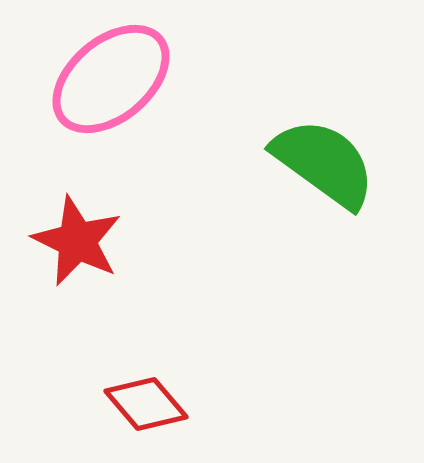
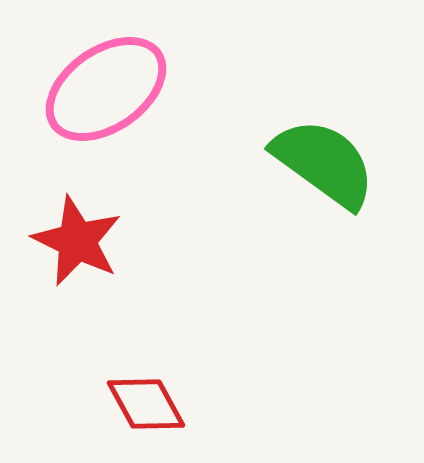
pink ellipse: moved 5 px left, 10 px down; rotated 5 degrees clockwise
red diamond: rotated 12 degrees clockwise
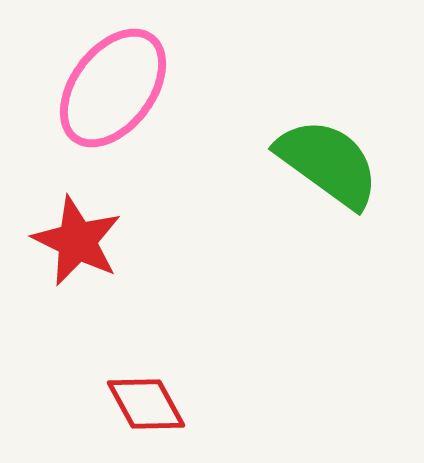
pink ellipse: moved 7 px right, 1 px up; rotated 18 degrees counterclockwise
green semicircle: moved 4 px right
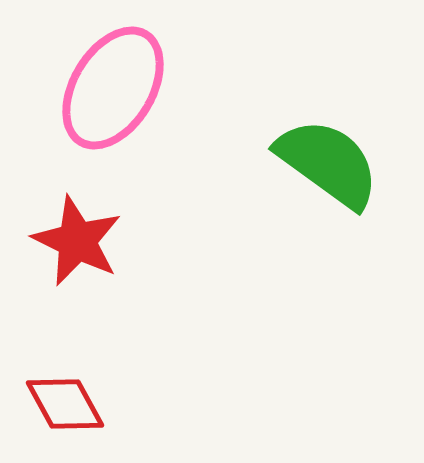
pink ellipse: rotated 6 degrees counterclockwise
red diamond: moved 81 px left
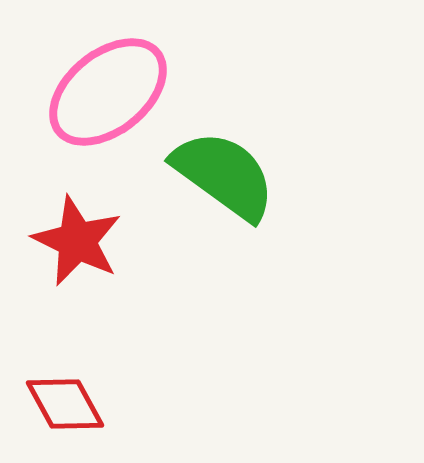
pink ellipse: moved 5 px left, 4 px down; rotated 20 degrees clockwise
green semicircle: moved 104 px left, 12 px down
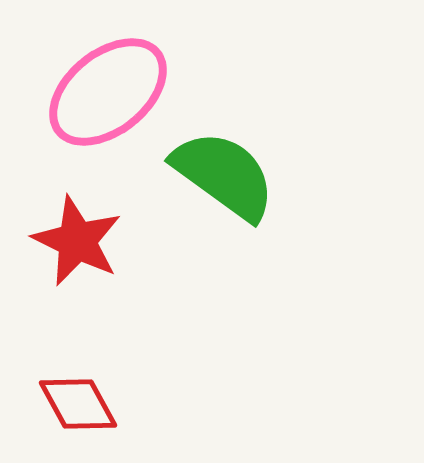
red diamond: moved 13 px right
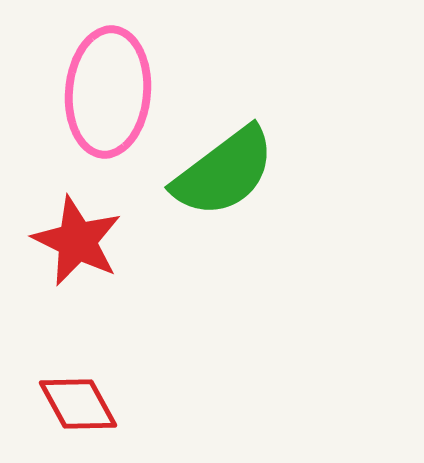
pink ellipse: rotated 46 degrees counterclockwise
green semicircle: moved 3 px up; rotated 107 degrees clockwise
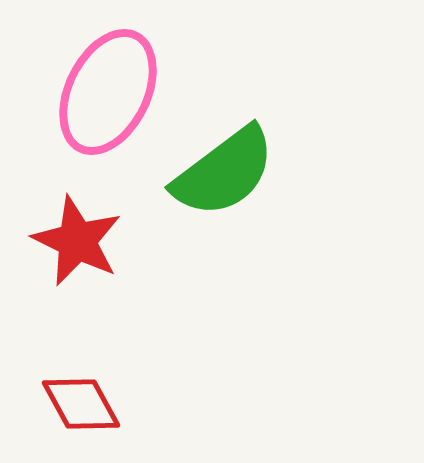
pink ellipse: rotated 21 degrees clockwise
red diamond: moved 3 px right
